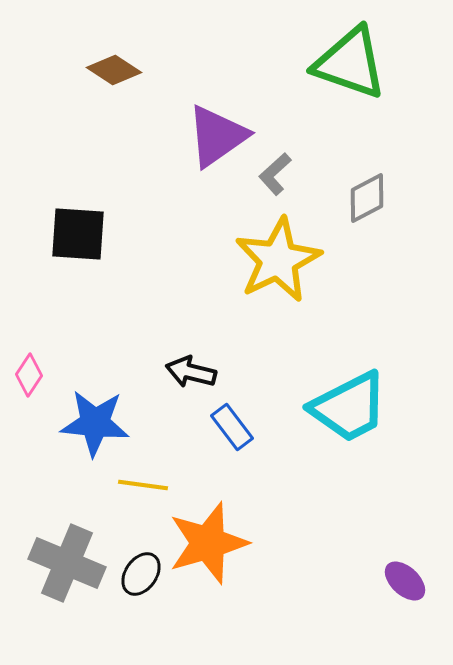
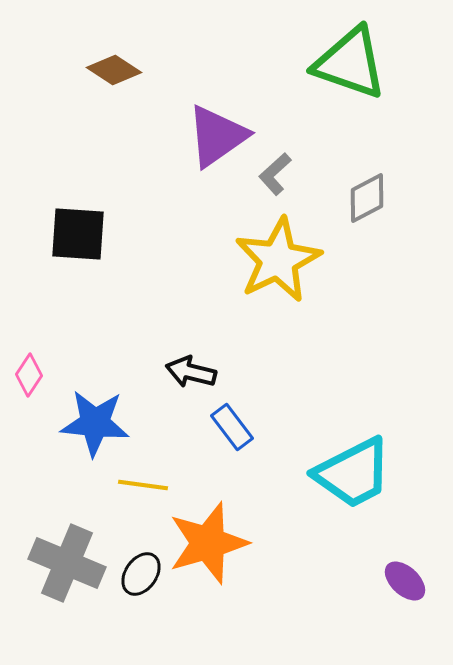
cyan trapezoid: moved 4 px right, 66 px down
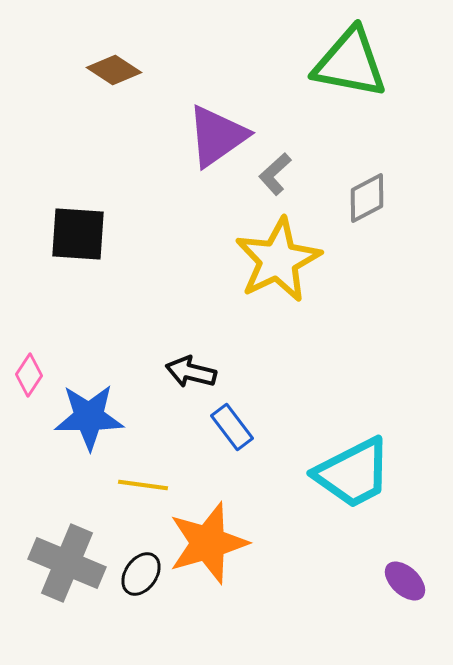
green triangle: rotated 8 degrees counterclockwise
blue star: moved 6 px left, 6 px up; rotated 6 degrees counterclockwise
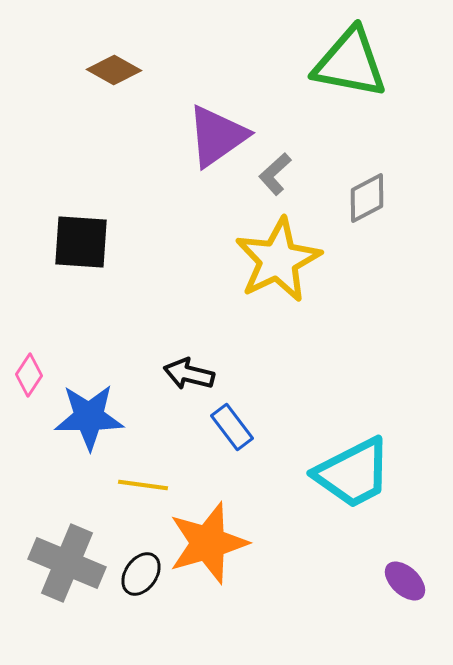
brown diamond: rotated 4 degrees counterclockwise
black square: moved 3 px right, 8 px down
black arrow: moved 2 px left, 2 px down
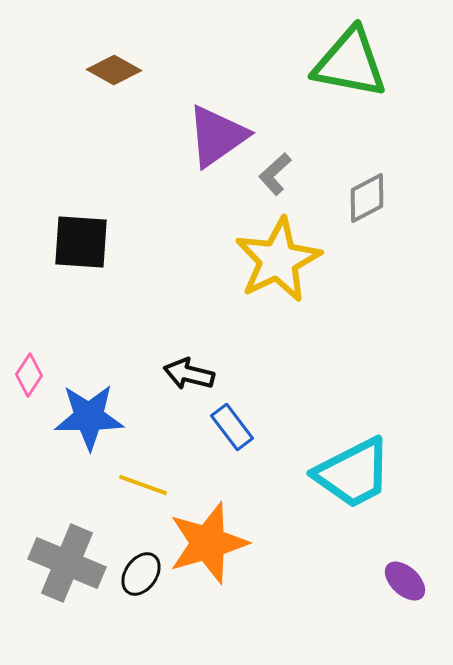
yellow line: rotated 12 degrees clockwise
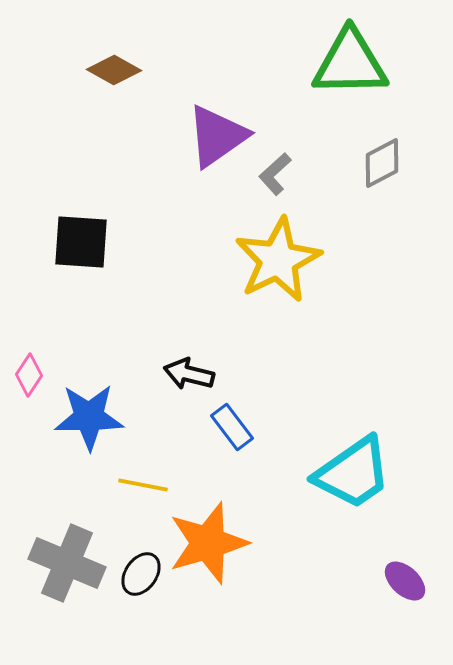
green triangle: rotated 12 degrees counterclockwise
gray diamond: moved 15 px right, 35 px up
cyan trapezoid: rotated 8 degrees counterclockwise
yellow line: rotated 9 degrees counterclockwise
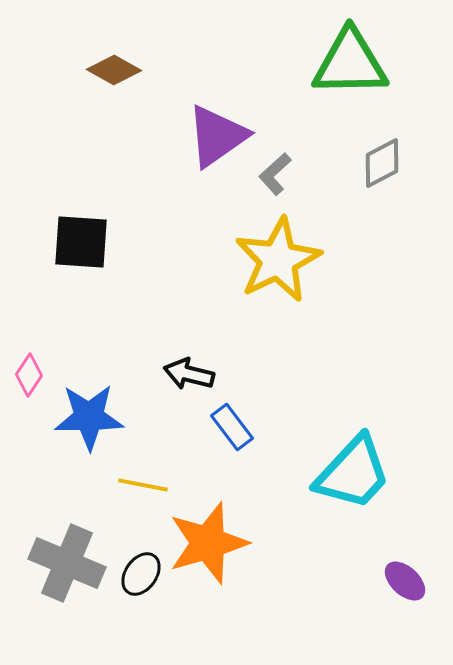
cyan trapezoid: rotated 12 degrees counterclockwise
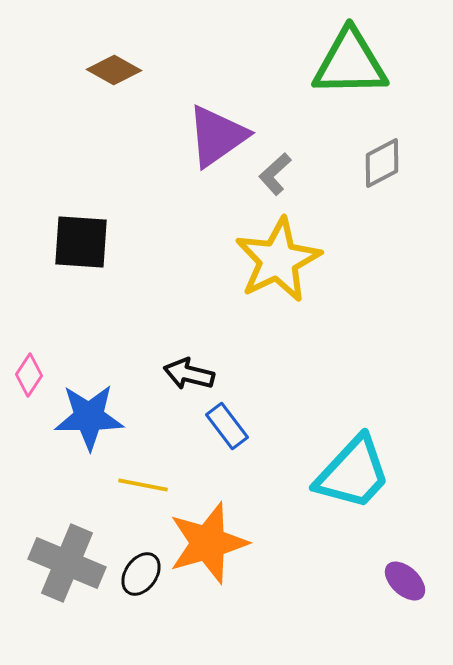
blue rectangle: moved 5 px left, 1 px up
